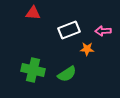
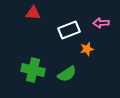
pink arrow: moved 2 px left, 8 px up
orange star: rotated 16 degrees counterclockwise
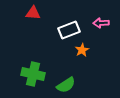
orange star: moved 5 px left, 1 px down; rotated 16 degrees counterclockwise
green cross: moved 4 px down
green semicircle: moved 1 px left, 11 px down
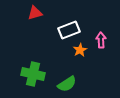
red triangle: moved 2 px right; rotated 21 degrees counterclockwise
pink arrow: moved 17 px down; rotated 91 degrees clockwise
orange star: moved 2 px left
green semicircle: moved 1 px right, 1 px up
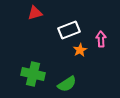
pink arrow: moved 1 px up
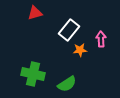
white rectangle: rotated 30 degrees counterclockwise
orange star: rotated 24 degrees clockwise
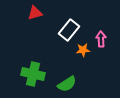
orange star: moved 3 px right
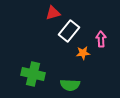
red triangle: moved 18 px right
white rectangle: moved 1 px down
orange star: moved 3 px down
green semicircle: moved 3 px right, 1 px down; rotated 36 degrees clockwise
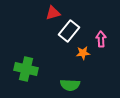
green cross: moved 7 px left, 5 px up
